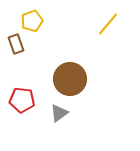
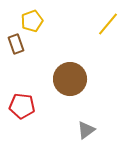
red pentagon: moved 6 px down
gray triangle: moved 27 px right, 17 px down
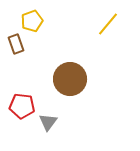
gray triangle: moved 38 px left, 8 px up; rotated 18 degrees counterclockwise
